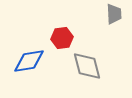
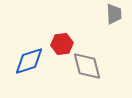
red hexagon: moved 6 px down
blue diamond: rotated 8 degrees counterclockwise
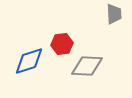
gray diamond: rotated 72 degrees counterclockwise
